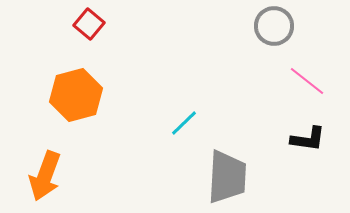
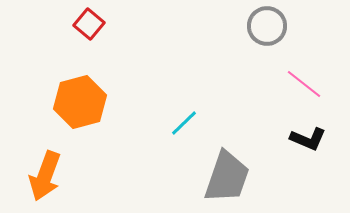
gray circle: moved 7 px left
pink line: moved 3 px left, 3 px down
orange hexagon: moved 4 px right, 7 px down
black L-shape: rotated 15 degrees clockwise
gray trapezoid: rotated 16 degrees clockwise
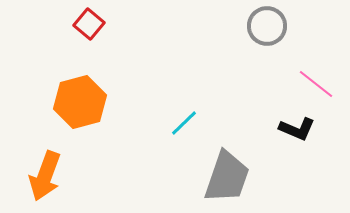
pink line: moved 12 px right
black L-shape: moved 11 px left, 10 px up
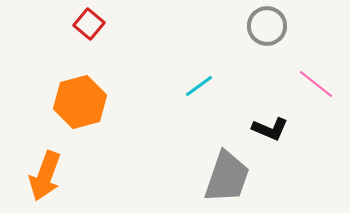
cyan line: moved 15 px right, 37 px up; rotated 8 degrees clockwise
black L-shape: moved 27 px left
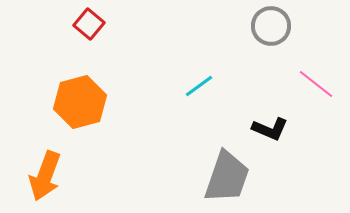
gray circle: moved 4 px right
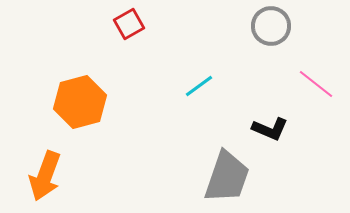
red square: moved 40 px right; rotated 20 degrees clockwise
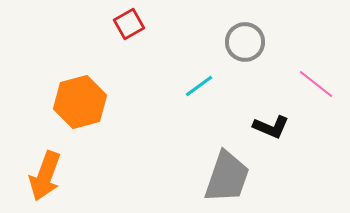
gray circle: moved 26 px left, 16 px down
black L-shape: moved 1 px right, 2 px up
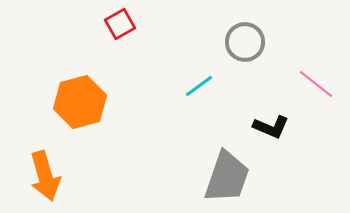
red square: moved 9 px left
orange arrow: rotated 36 degrees counterclockwise
